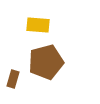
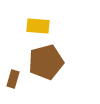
yellow rectangle: moved 1 px down
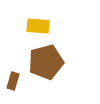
brown rectangle: moved 2 px down
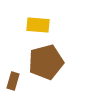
yellow rectangle: moved 1 px up
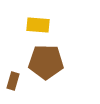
brown pentagon: rotated 16 degrees clockwise
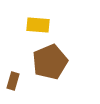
brown pentagon: moved 4 px right; rotated 24 degrees counterclockwise
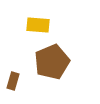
brown pentagon: moved 2 px right
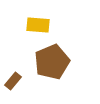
brown rectangle: rotated 24 degrees clockwise
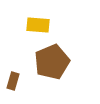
brown rectangle: rotated 24 degrees counterclockwise
